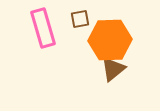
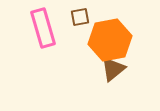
brown square: moved 2 px up
orange hexagon: rotated 9 degrees counterclockwise
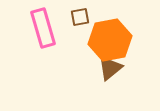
brown triangle: moved 3 px left, 1 px up
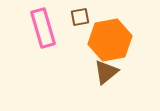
brown triangle: moved 4 px left, 4 px down
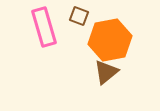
brown square: moved 1 px left, 1 px up; rotated 30 degrees clockwise
pink rectangle: moved 1 px right, 1 px up
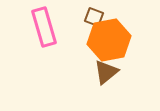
brown square: moved 15 px right, 1 px down
orange hexagon: moved 1 px left
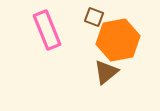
pink rectangle: moved 3 px right, 3 px down; rotated 6 degrees counterclockwise
orange hexagon: moved 9 px right
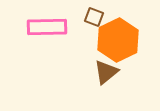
pink rectangle: moved 3 px up; rotated 69 degrees counterclockwise
orange hexagon: rotated 15 degrees counterclockwise
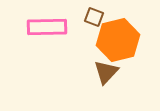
orange hexagon: rotated 12 degrees clockwise
brown triangle: rotated 8 degrees counterclockwise
